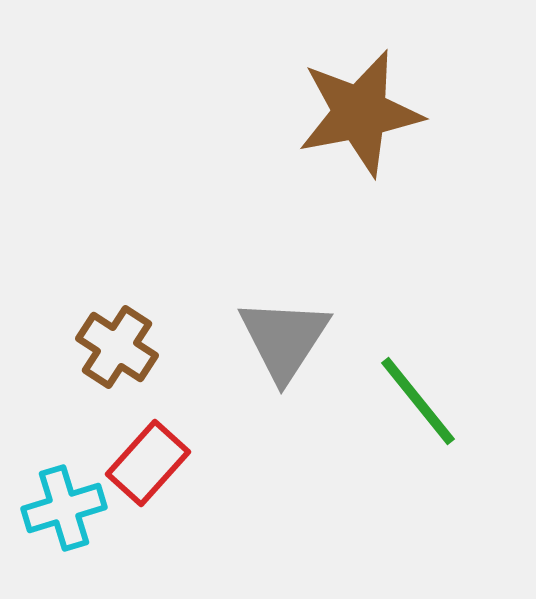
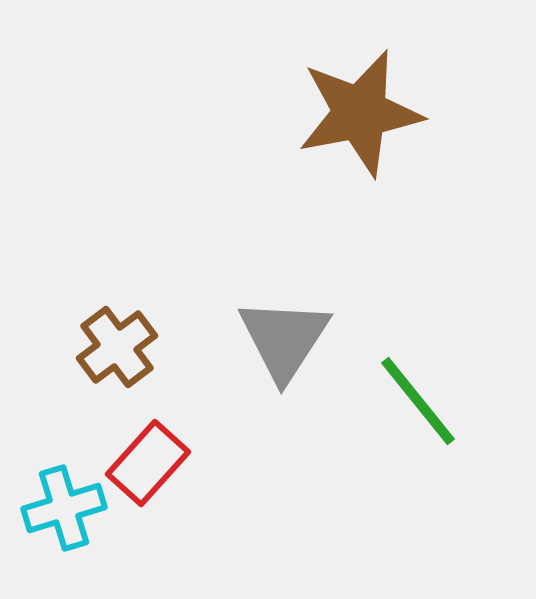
brown cross: rotated 20 degrees clockwise
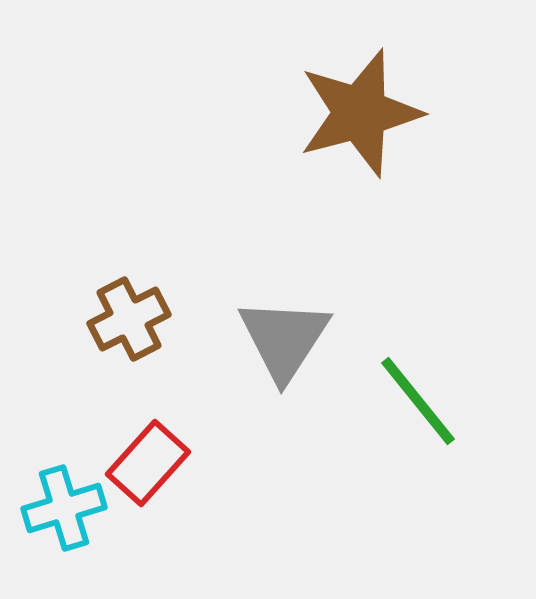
brown star: rotated 4 degrees counterclockwise
brown cross: moved 12 px right, 28 px up; rotated 10 degrees clockwise
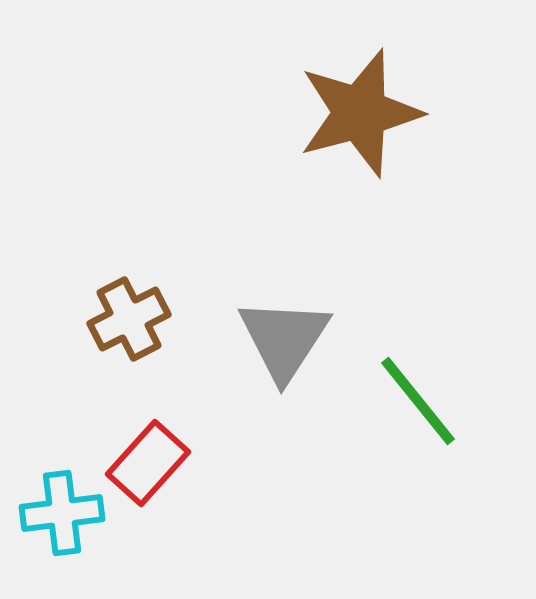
cyan cross: moved 2 px left, 5 px down; rotated 10 degrees clockwise
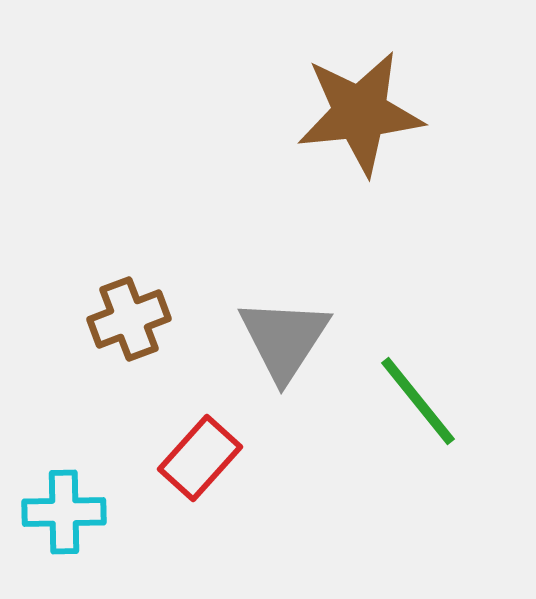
brown star: rotated 9 degrees clockwise
brown cross: rotated 6 degrees clockwise
red rectangle: moved 52 px right, 5 px up
cyan cross: moved 2 px right, 1 px up; rotated 6 degrees clockwise
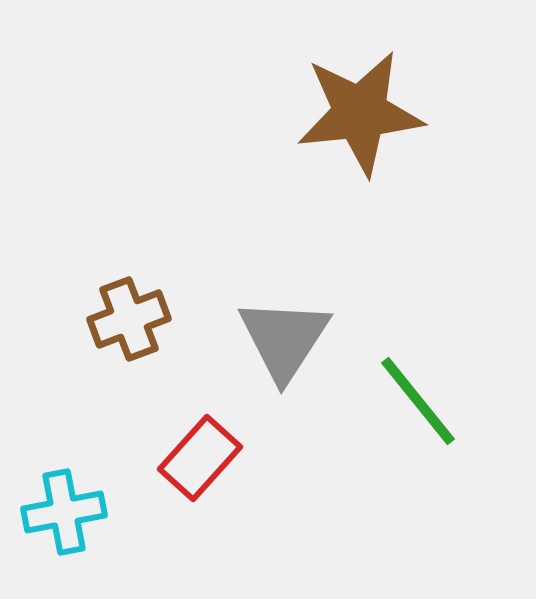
cyan cross: rotated 10 degrees counterclockwise
